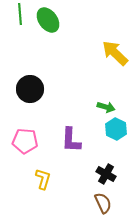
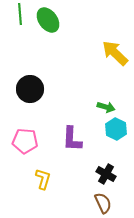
purple L-shape: moved 1 px right, 1 px up
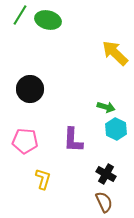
green line: moved 1 px down; rotated 35 degrees clockwise
green ellipse: rotated 40 degrees counterclockwise
purple L-shape: moved 1 px right, 1 px down
brown semicircle: moved 1 px right, 1 px up
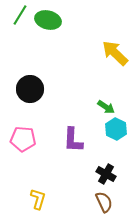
green arrow: rotated 18 degrees clockwise
pink pentagon: moved 2 px left, 2 px up
yellow L-shape: moved 5 px left, 20 px down
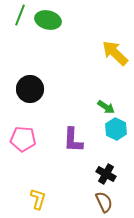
green line: rotated 10 degrees counterclockwise
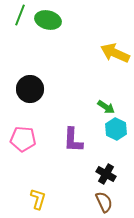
yellow arrow: rotated 20 degrees counterclockwise
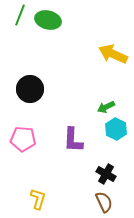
yellow arrow: moved 2 px left, 1 px down
green arrow: rotated 120 degrees clockwise
